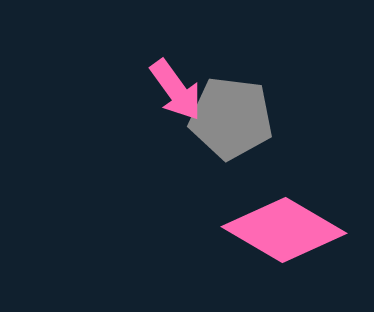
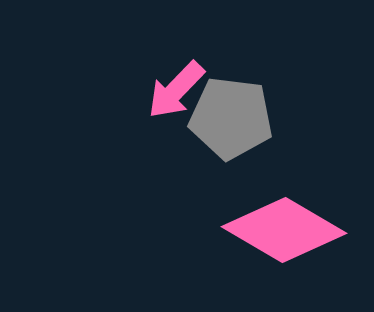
pink arrow: rotated 80 degrees clockwise
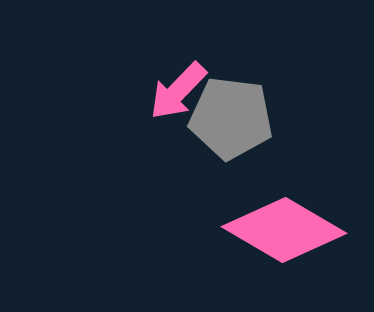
pink arrow: moved 2 px right, 1 px down
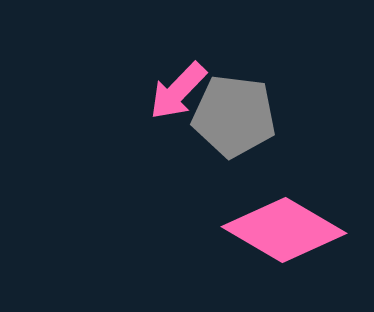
gray pentagon: moved 3 px right, 2 px up
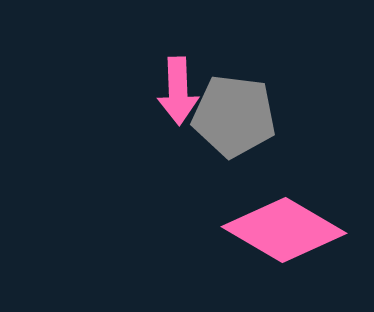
pink arrow: rotated 46 degrees counterclockwise
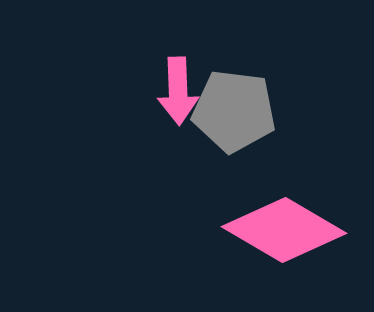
gray pentagon: moved 5 px up
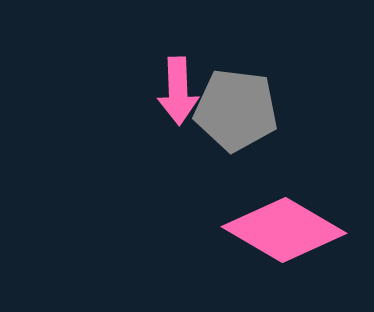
gray pentagon: moved 2 px right, 1 px up
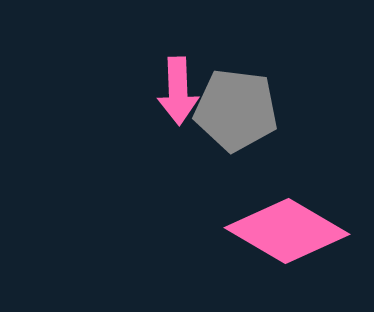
pink diamond: moved 3 px right, 1 px down
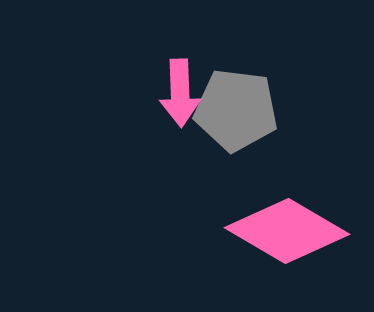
pink arrow: moved 2 px right, 2 px down
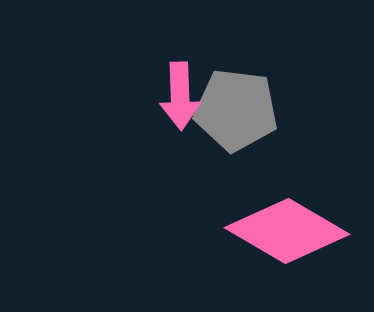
pink arrow: moved 3 px down
